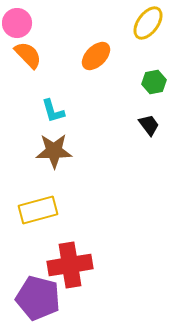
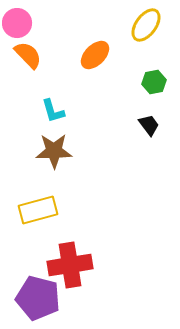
yellow ellipse: moved 2 px left, 2 px down
orange ellipse: moved 1 px left, 1 px up
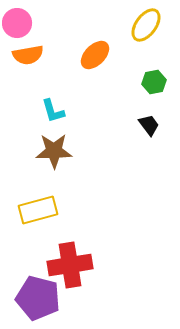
orange semicircle: rotated 124 degrees clockwise
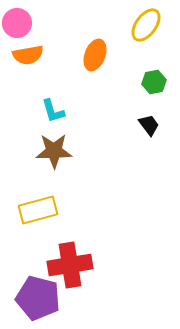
orange ellipse: rotated 24 degrees counterclockwise
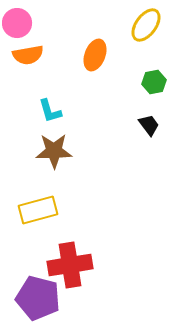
cyan L-shape: moved 3 px left
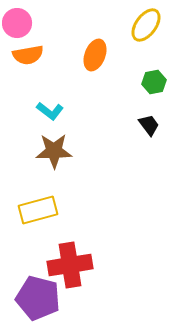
cyan L-shape: rotated 36 degrees counterclockwise
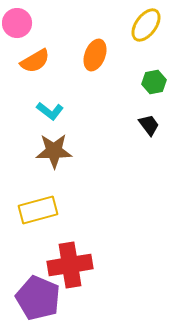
orange semicircle: moved 7 px right, 6 px down; rotated 20 degrees counterclockwise
purple pentagon: rotated 9 degrees clockwise
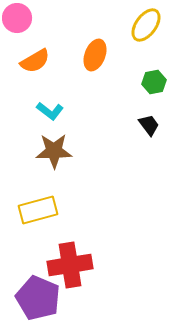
pink circle: moved 5 px up
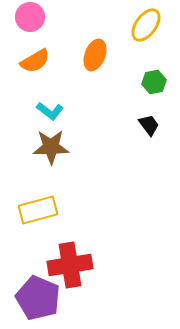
pink circle: moved 13 px right, 1 px up
brown star: moved 3 px left, 4 px up
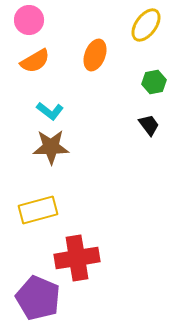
pink circle: moved 1 px left, 3 px down
red cross: moved 7 px right, 7 px up
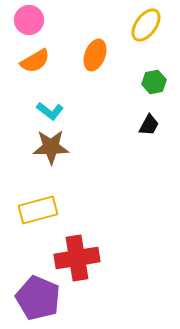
black trapezoid: rotated 65 degrees clockwise
